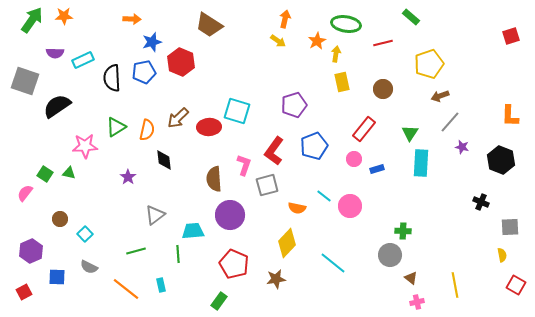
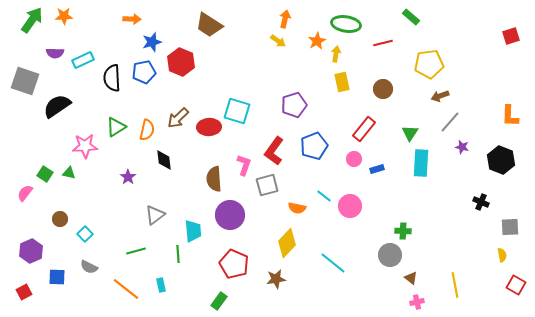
yellow pentagon at (429, 64): rotated 12 degrees clockwise
cyan trapezoid at (193, 231): rotated 90 degrees clockwise
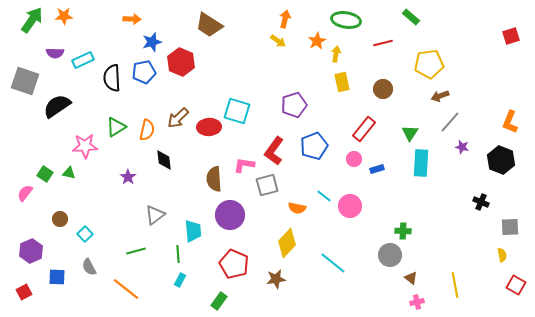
green ellipse at (346, 24): moved 4 px up
orange L-shape at (510, 116): moved 6 px down; rotated 20 degrees clockwise
pink L-shape at (244, 165): rotated 100 degrees counterclockwise
gray semicircle at (89, 267): rotated 36 degrees clockwise
cyan rectangle at (161, 285): moved 19 px right, 5 px up; rotated 40 degrees clockwise
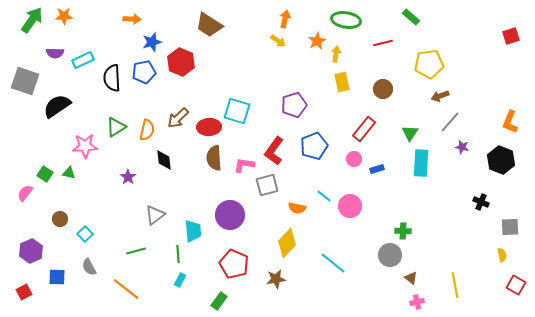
brown semicircle at (214, 179): moved 21 px up
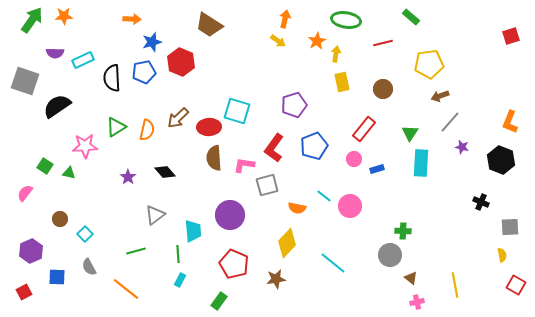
red L-shape at (274, 151): moved 3 px up
black diamond at (164, 160): moved 1 px right, 12 px down; rotated 35 degrees counterclockwise
green square at (45, 174): moved 8 px up
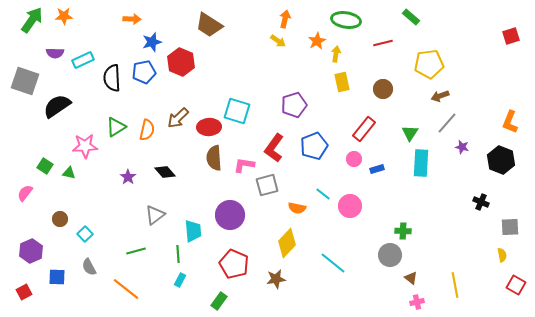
gray line at (450, 122): moved 3 px left, 1 px down
cyan line at (324, 196): moved 1 px left, 2 px up
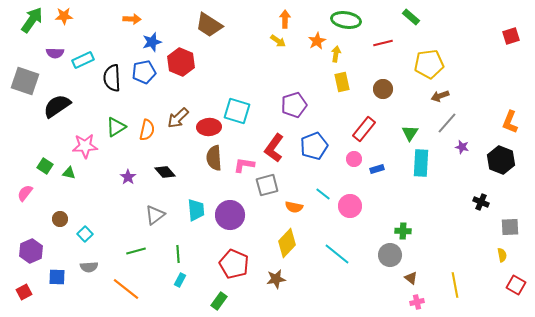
orange arrow at (285, 19): rotated 12 degrees counterclockwise
orange semicircle at (297, 208): moved 3 px left, 1 px up
cyan trapezoid at (193, 231): moved 3 px right, 21 px up
cyan line at (333, 263): moved 4 px right, 9 px up
gray semicircle at (89, 267): rotated 66 degrees counterclockwise
